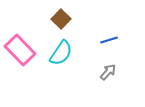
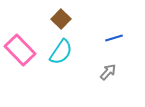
blue line: moved 5 px right, 2 px up
cyan semicircle: moved 1 px up
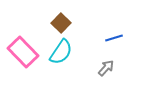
brown square: moved 4 px down
pink rectangle: moved 3 px right, 2 px down
gray arrow: moved 2 px left, 4 px up
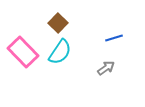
brown square: moved 3 px left
cyan semicircle: moved 1 px left
gray arrow: rotated 12 degrees clockwise
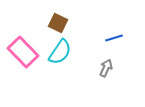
brown square: rotated 18 degrees counterclockwise
gray arrow: rotated 30 degrees counterclockwise
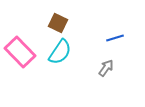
blue line: moved 1 px right
pink rectangle: moved 3 px left
gray arrow: rotated 12 degrees clockwise
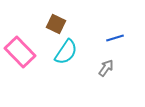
brown square: moved 2 px left, 1 px down
cyan semicircle: moved 6 px right
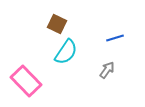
brown square: moved 1 px right
pink rectangle: moved 6 px right, 29 px down
gray arrow: moved 1 px right, 2 px down
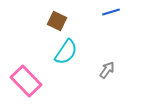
brown square: moved 3 px up
blue line: moved 4 px left, 26 px up
